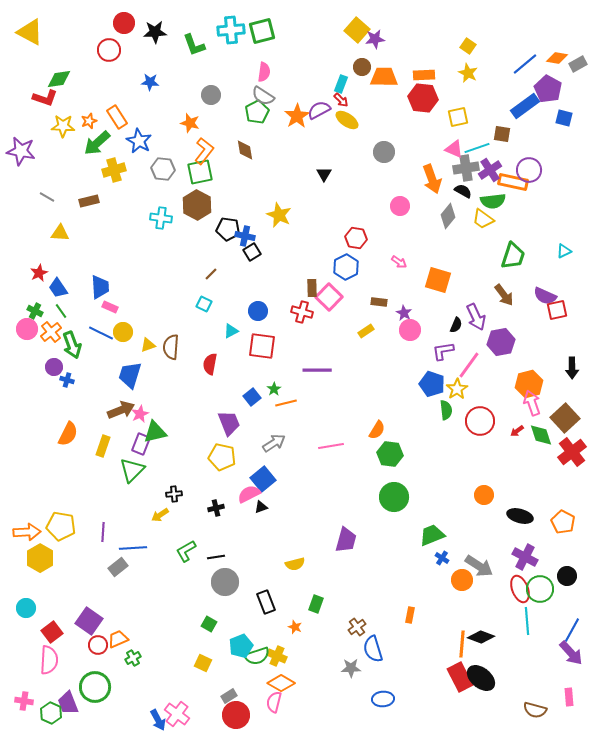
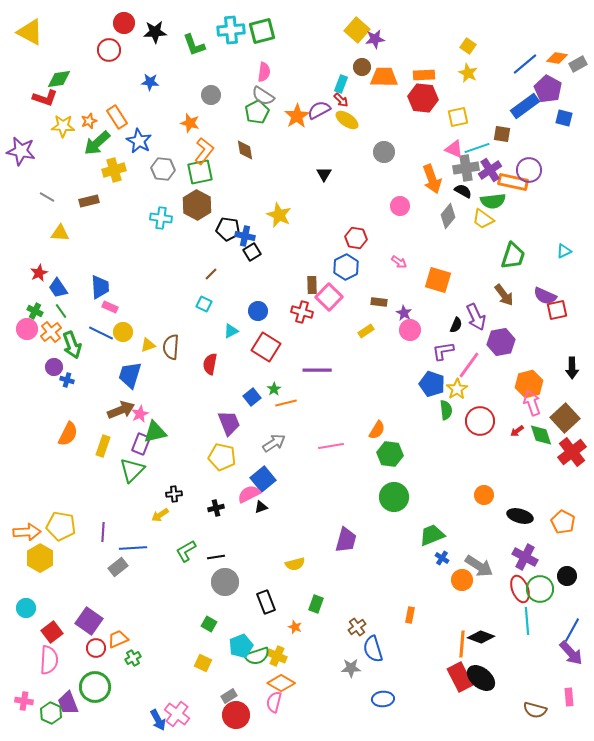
brown rectangle at (312, 288): moved 3 px up
red square at (262, 346): moved 4 px right, 1 px down; rotated 24 degrees clockwise
red circle at (98, 645): moved 2 px left, 3 px down
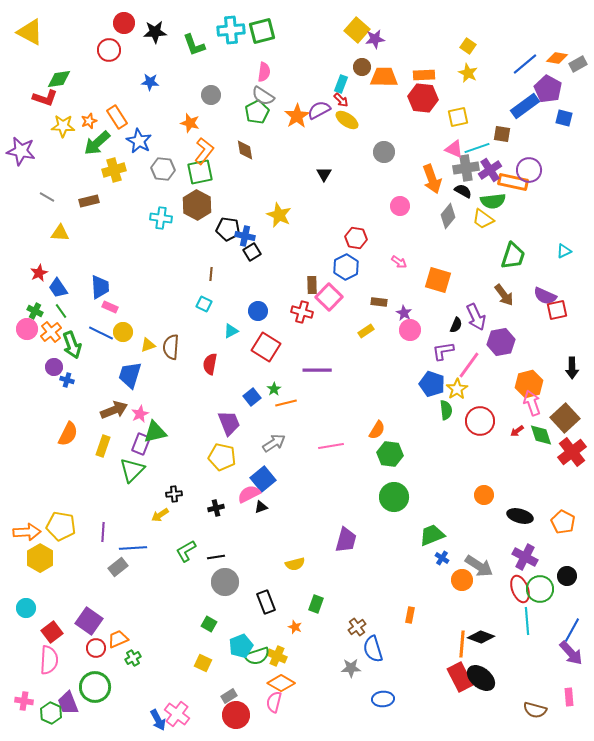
brown line at (211, 274): rotated 40 degrees counterclockwise
brown arrow at (121, 410): moved 7 px left
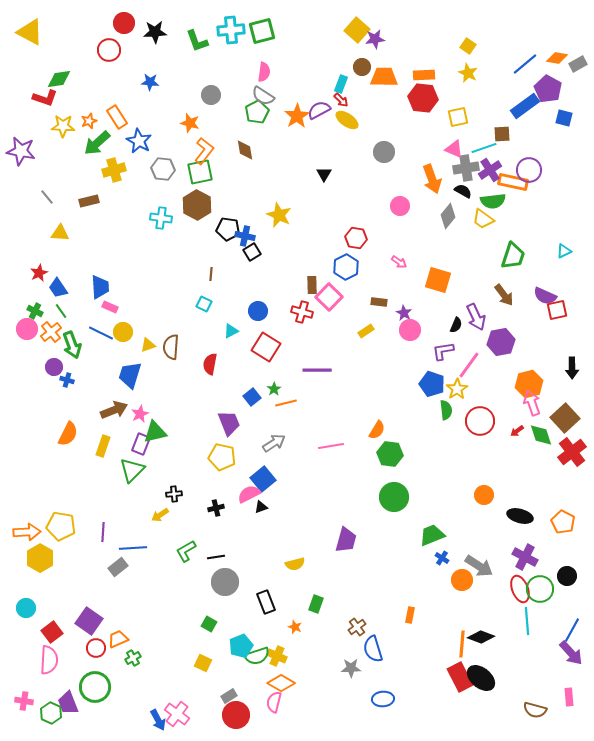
green L-shape at (194, 45): moved 3 px right, 4 px up
brown square at (502, 134): rotated 12 degrees counterclockwise
cyan line at (477, 148): moved 7 px right
gray line at (47, 197): rotated 21 degrees clockwise
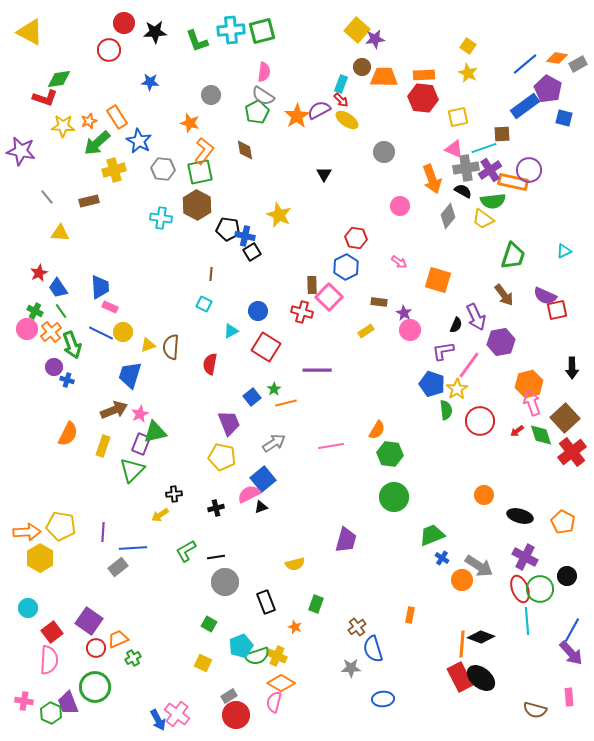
cyan circle at (26, 608): moved 2 px right
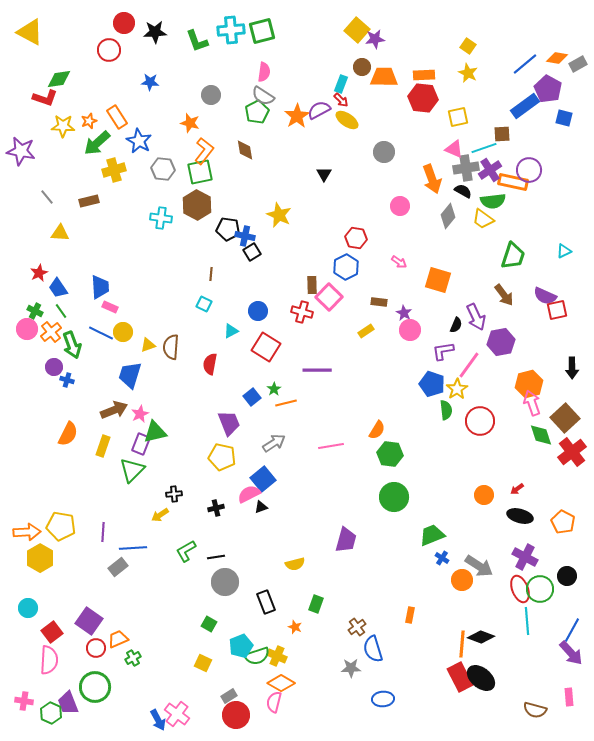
red arrow at (517, 431): moved 58 px down
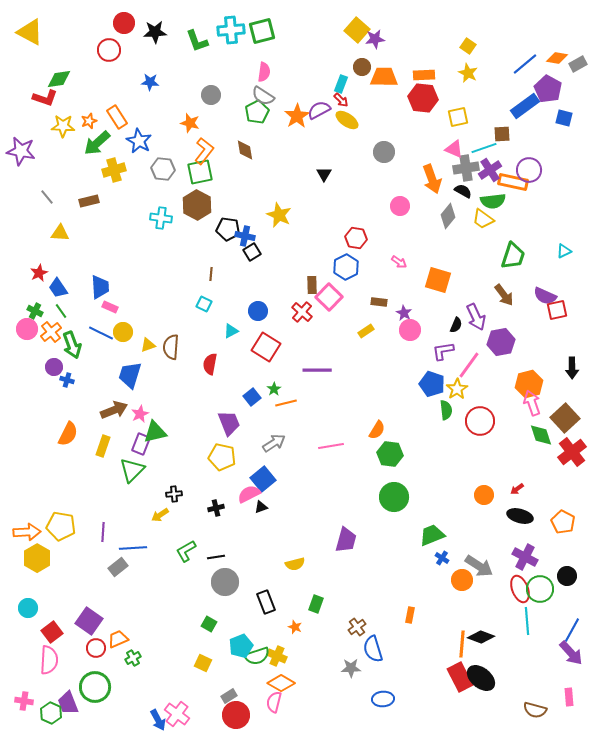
red cross at (302, 312): rotated 25 degrees clockwise
yellow hexagon at (40, 558): moved 3 px left
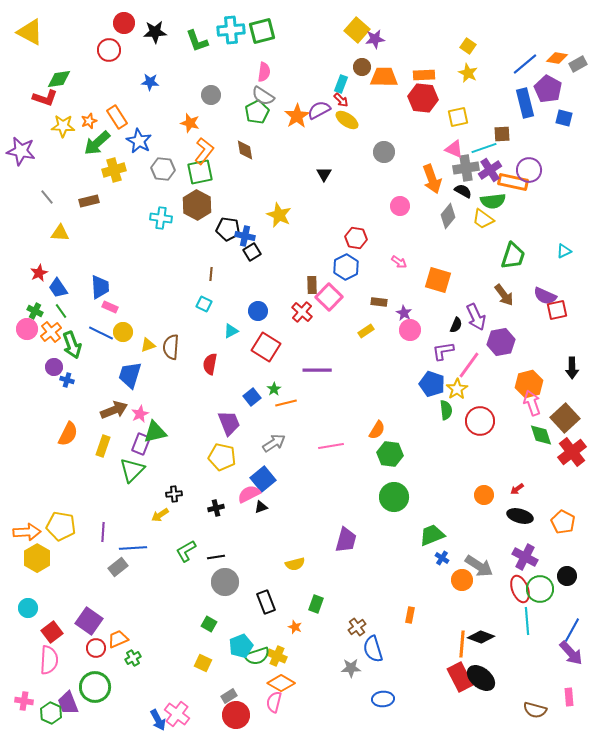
blue rectangle at (525, 106): moved 3 px up; rotated 68 degrees counterclockwise
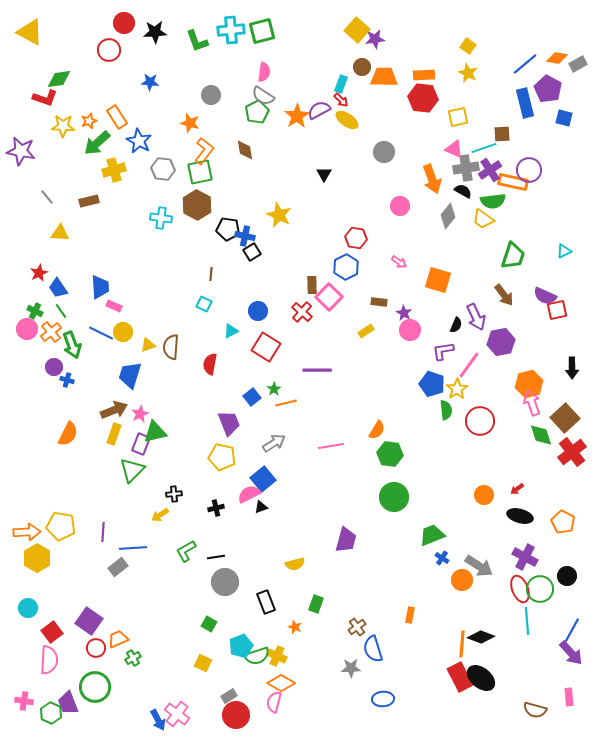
pink rectangle at (110, 307): moved 4 px right, 1 px up
yellow rectangle at (103, 446): moved 11 px right, 12 px up
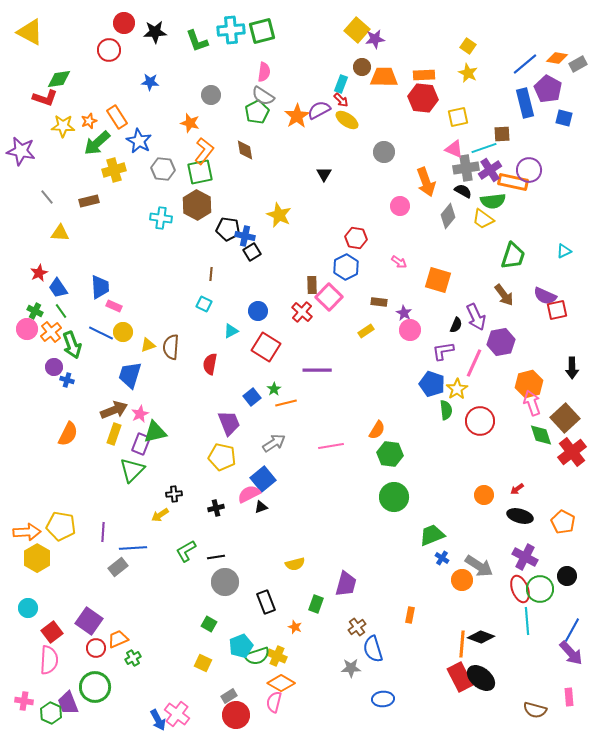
orange arrow at (432, 179): moved 6 px left, 3 px down
pink line at (469, 365): moved 5 px right, 2 px up; rotated 12 degrees counterclockwise
purple trapezoid at (346, 540): moved 44 px down
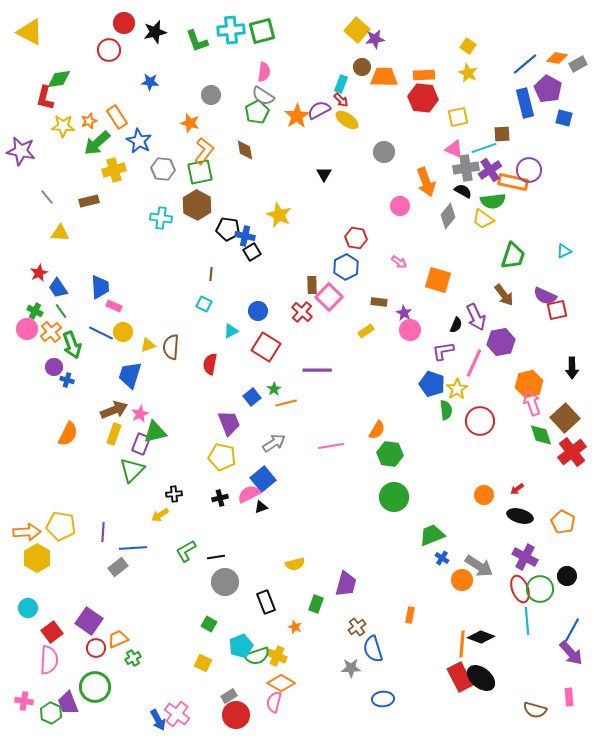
black star at (155, 32): rotated 10 degrees counterclockwise
red L-shape at (45, 98): rotated 85 degrees clockwise
black cross at (216, 508): moved 4 px right, 10 px up
